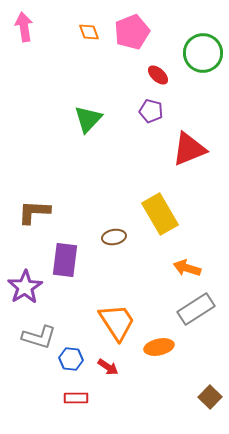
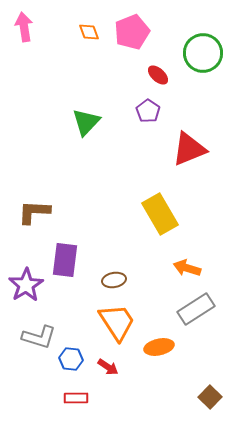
purple pentagon: moved 3 px left; rotated 20 degrees clockwise
green triangle: moved 2 px left, 3 px down
brown ellipse: moved 43 px down
purple star: moved 1 px right, 2 px up
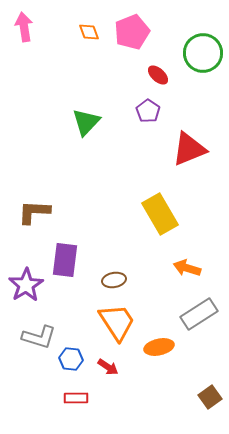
gray rectangle: moved 3 px right, 5 px down
brown square: rotated 10 degrees clockwise
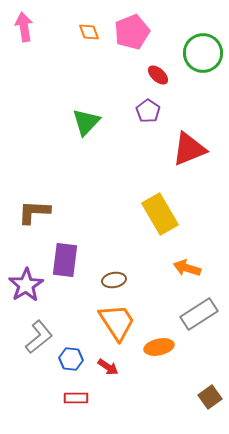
gray L-shape: rotated 56 degrees counterclockwise
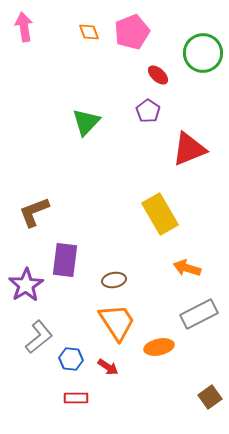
brown L-shape: rotated 24 degrees counterclockwise
gray rectangle: rotated 6 degrees clockwise
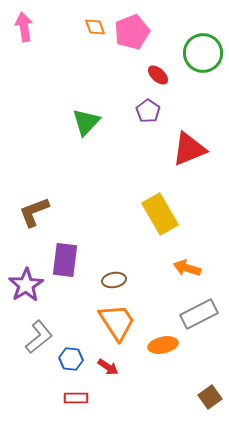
orange diamond: moved 6 px right, 5 px up
orange ellipse: moved 4 px right, 2 px up
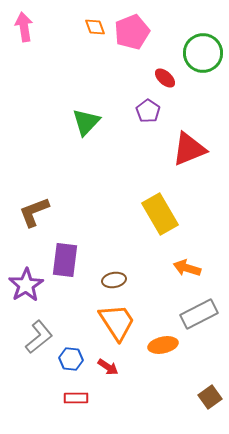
red ellipse: moved 7 px right, 3 px down
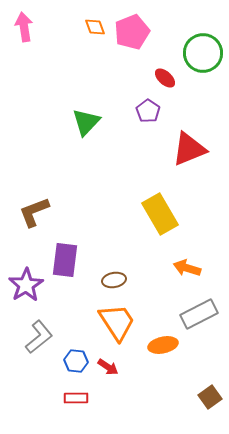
blue hexagon: moved 5 px right, 2 px down
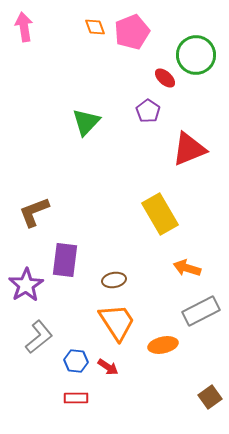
green circle: moved 7 px left, 2 px down
gray rectangle: moved 2 px right, 3 px up
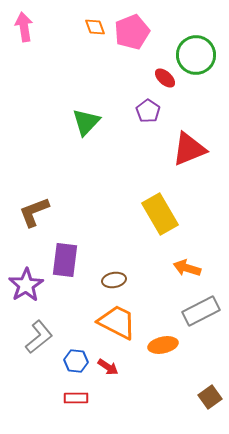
orange trapezoid: rotated 30 degrees counterclockwise
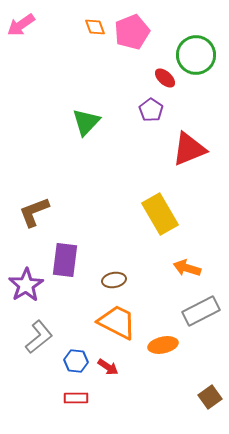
pink arrow: moved 3 px left, 2 px up; rotated 116 degrees counterclockwise
purple pentagon: moved 3 px right, 1 px up
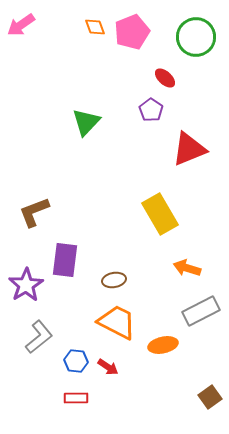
green circle: moved 18 px up
